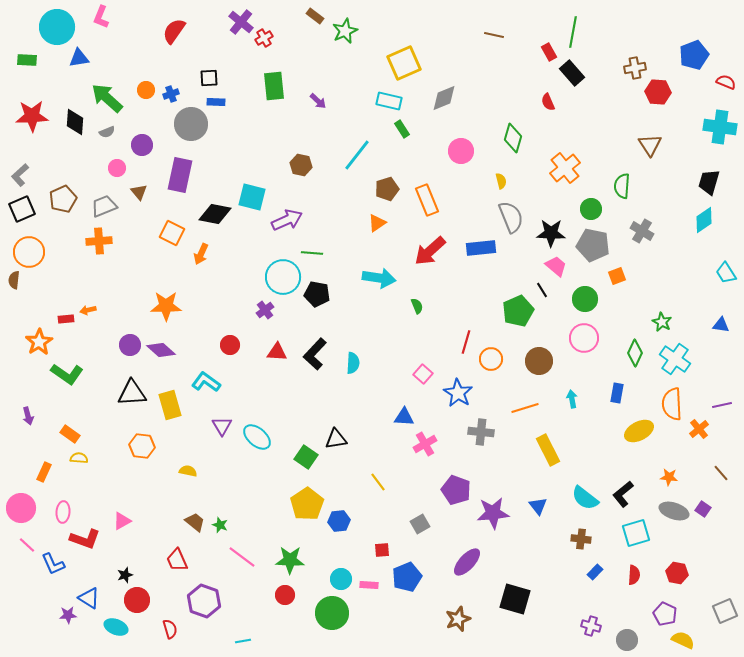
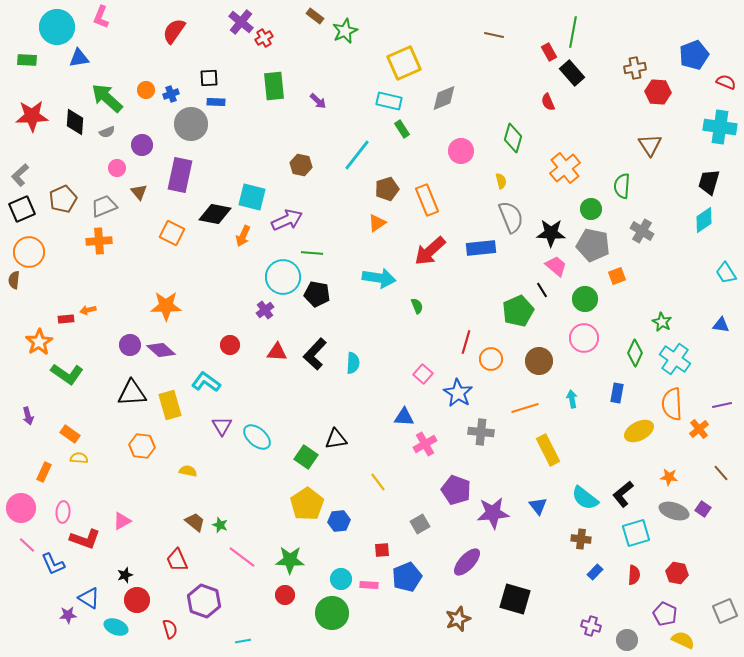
orange arrow at (201, 254): moved 42 px right, 18 px up
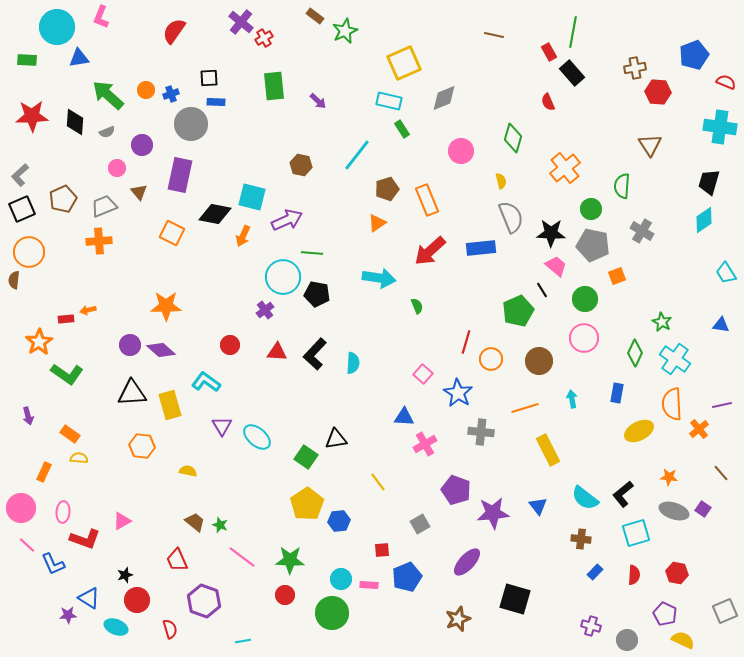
green arrow at (107, 98): moved 1 px right, 3 px up
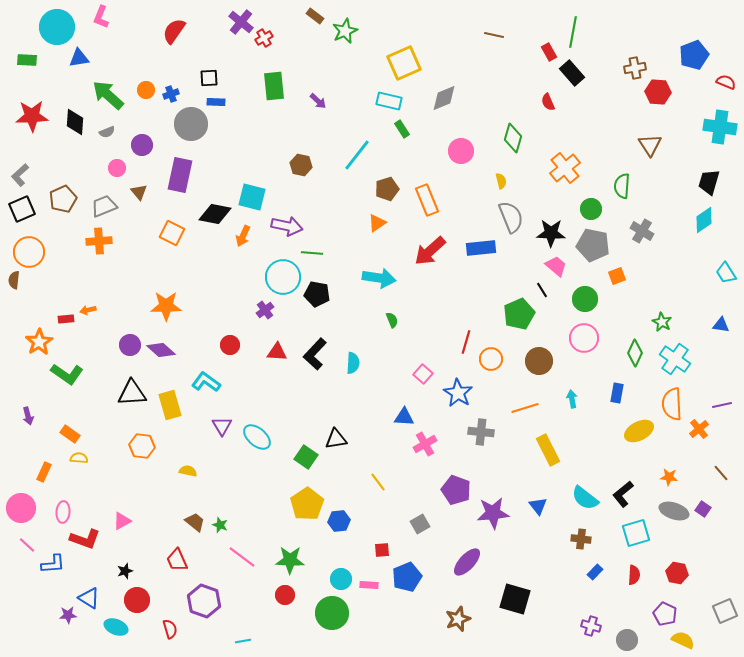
purple arrow at (287, 220): moved 6 px down; rotated 36 degrees clockwise
green semicircle at (417, 306): moved 25 px left, 14 px down
green pentagon at (518, 311): moved 1 px right, 3 px down
blue L-shape at (53, 564): rotated 70 degrees counterclockwise
black star at (125, 575): moved 4 px up
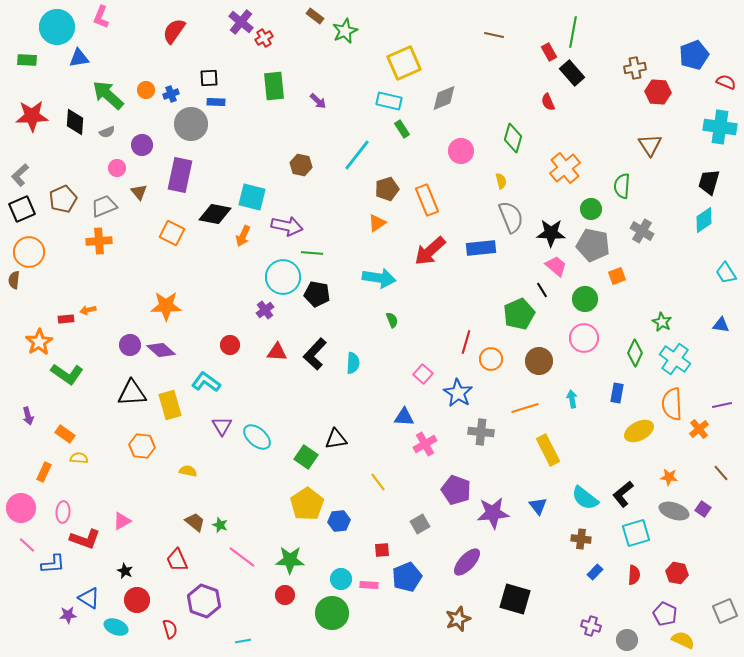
orange rectangle at (70, 434): moved 5 px left
black star at (125, 571): rotated 28 degrees counterclockwise
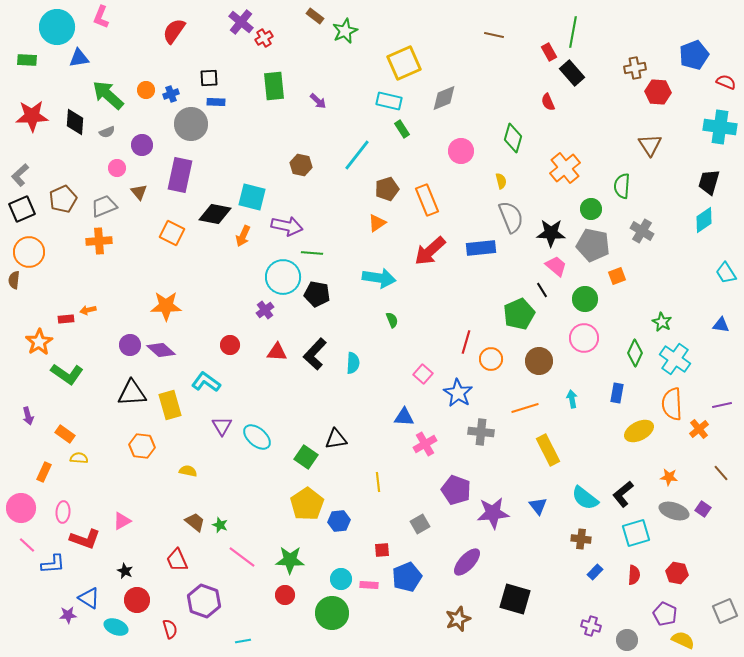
yellow line at (378, 482): rotated 30 degrees clockwise
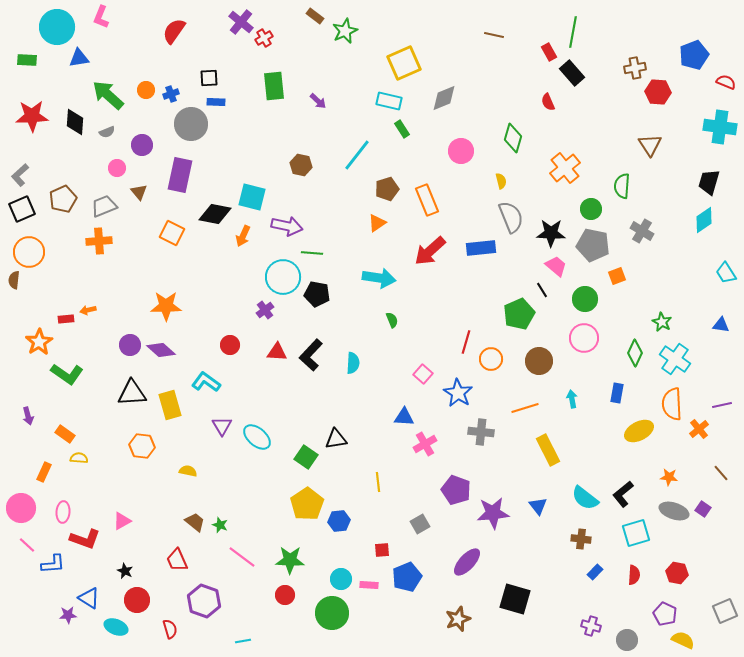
black L-shape at (315, 354): moved 4 px left, 1 px down
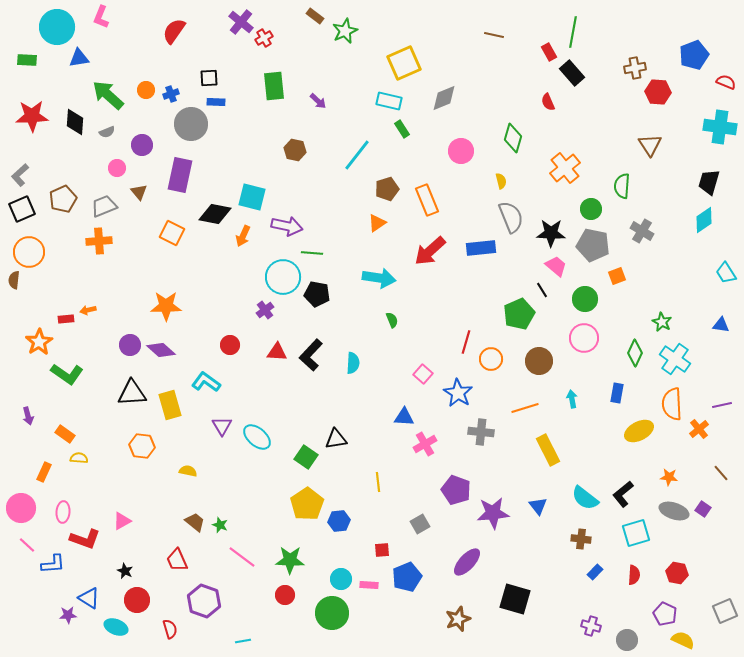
brown hexagon at (301, 165): moved 6 px left, 15 px up
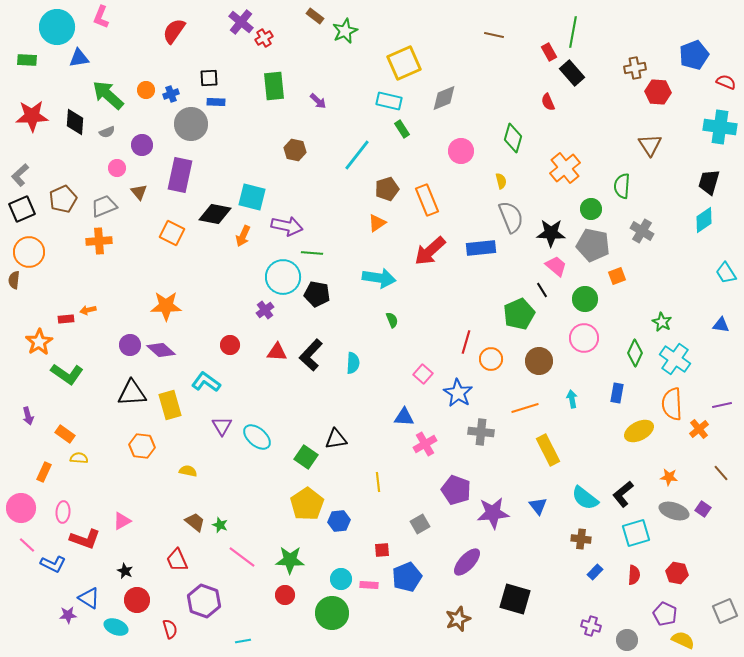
blue L-shape at (53, 564): rotated 30 degrees clockwise
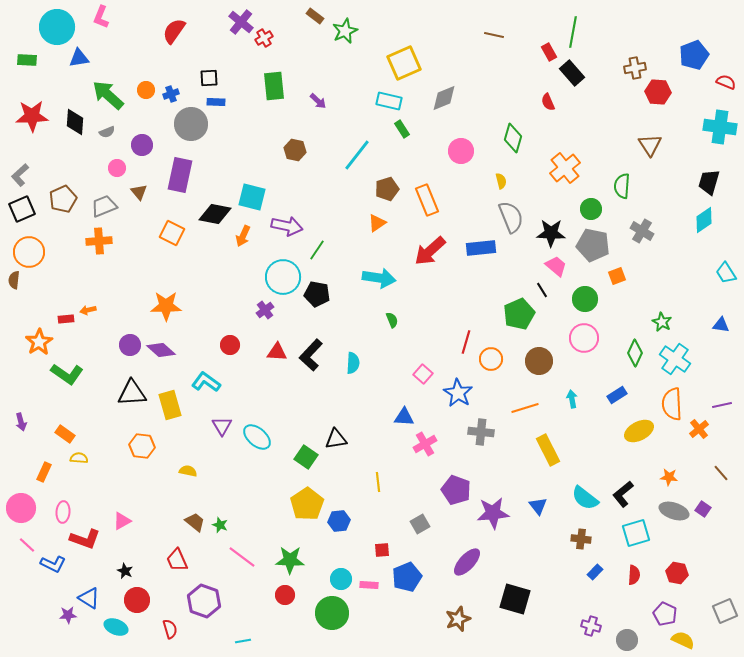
green line at (312, 253): moved 5 px right, 3 px up; rotated 60 degrees counterclockwise
blue rectangle at (617, 393): moved 2 px down; rotated 48 degrees clockwise
purple arrow at (28, 416): moved 7 px left, 6 px down
